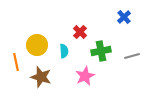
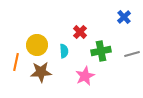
gray line: moved 2 px up
orange line: rotated 24 degrees clockwise
brown star: moved 5 px up; rotated 20 degrees counterclockwise
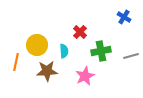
blue cross: rotated 16 degrees counterclockwise
gray line: moved 1 px left, 2 px down
brown star: moved 6 px right, 1 px up
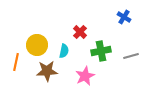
cyan semicircle: rotated 16 degrees clockwise
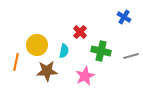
green cross: rotated 24 degrees clockwise
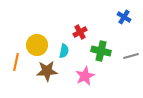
red cross: rotated 16 degrees clockwise
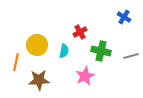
brown star: moved 8 px left, 9 px down
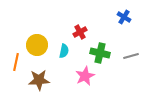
green cross: moved 1 px left, 2 px down
